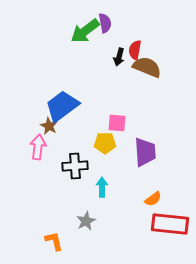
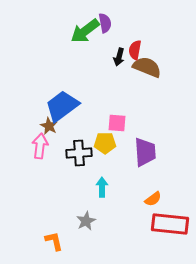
pink arrow: moved 2 px right, 1 px up
black cross: moved 4 px right, 13 px up
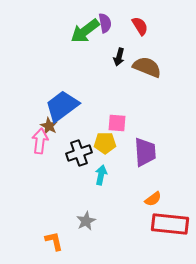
red semicircle: moved 5 px right, 24 px up; rotated 138 degrees clockwise
pink arrow: moved 5 px up
black cross: rotated 15 degrees counterclockwise
cyan arrow: moved 1 px left, 12 px up; rotated 12 degrees clockwise
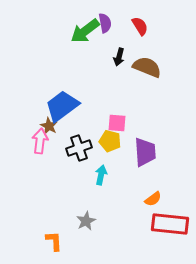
yellow pentagon: moved 5 px right, 2 px up; rotated 15 degrees clockwise
black cross: moved 5 px up
orange L-shape: rotated 10 degrees clockwise
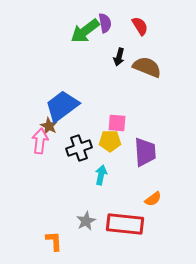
yellow pentagon: rotated 15 degrees counterclockwise
red rectangle: moved 45 px left
